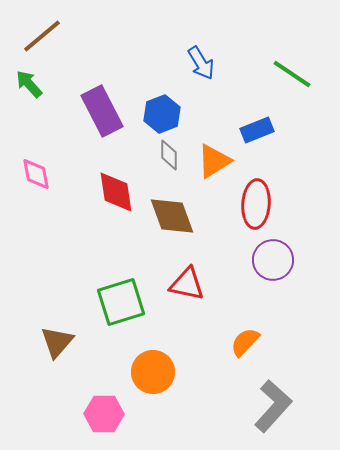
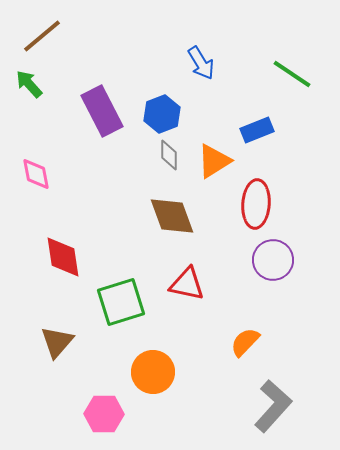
red diamond: moved 53 px left, 65 px down
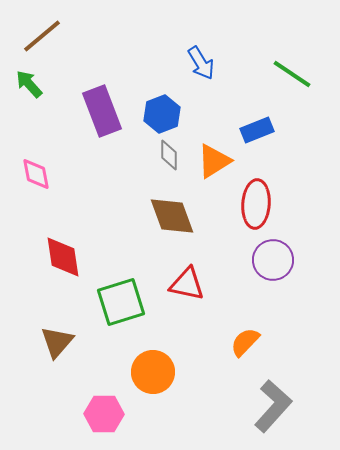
purple rectangle: rotated 6 degrees clockwise
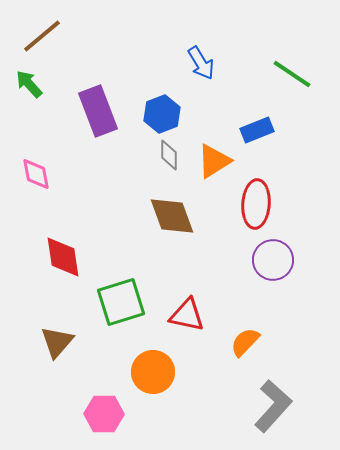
purple rectangle: moved 4 px left
red triangle: moved 31 px down
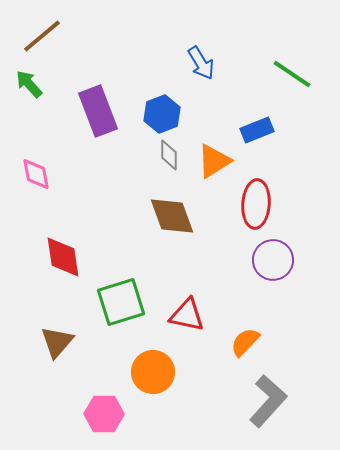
gray L-shape: moved 5 px left, 5 px up
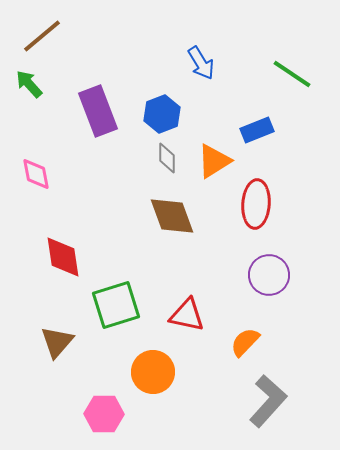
gray diamond: moved 2 px left, 3 px down
purple circle: moved 4 px left, 15 px down
green square: moved 5 px left, 3 px down
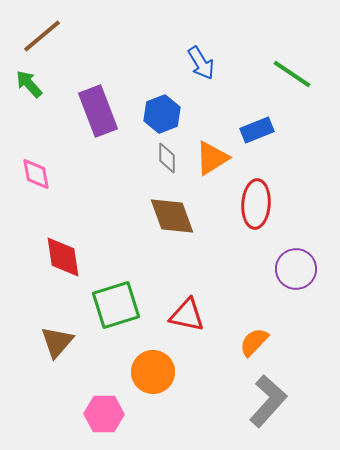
orange triangle: moved 2 px left, 3 px up
purple circle: moved 27 px right, 6 px up
orange semicircle: moved 9 px right
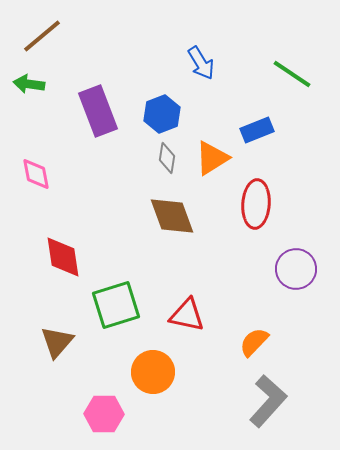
green arrow: rotated 40 degrees counterclockwise
gray diamond: rotated 8 degrees clockwise
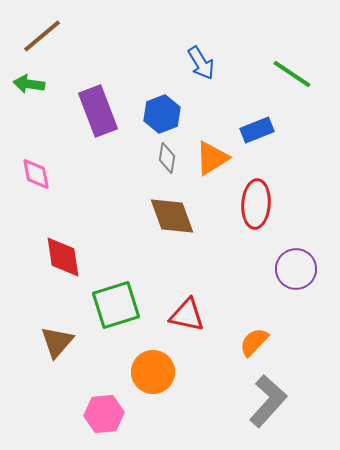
pink hexagon: rotated 6 degrees counterclockwise
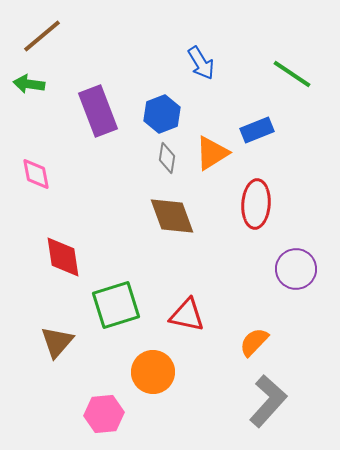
orange triangle: moved 5 px up
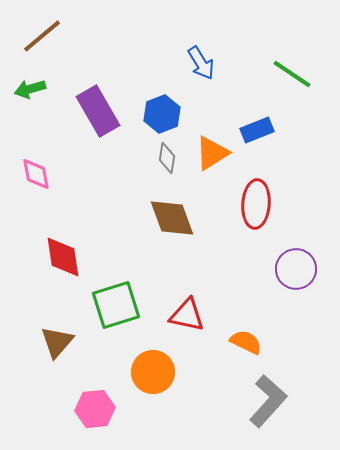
green arrow: moved 1 px right, 5 px down; rotated 24 degrees counterclockwise
purple rectangle: rotated 9 degrees counterclockwise
brown diamond: moved 2 px down
orange semicircle: moved 8 px left; rotated 72 degrees clockwise
pink hexagon: moved 9 px left, 5 px up
